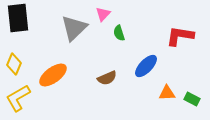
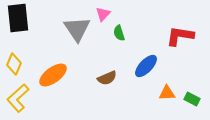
gray triangle: moved 3 px right, 1 px down; rotated 20 degrees counterclockwise
yellow L-shape: rotated 12 degrees counterclockwise
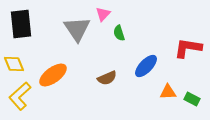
black rectangle: moved 3 px right, 6 px down
red L-shape: moved 8 px right, 12 px down
yellow diamond: rotated 45 degrees counterclockwise
orange triangle: moved 1 px right, 1 px up
yellow L-shape: moved 2 px right, 2 px up
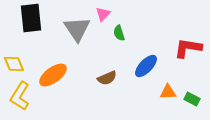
black rectangle: moved 10 px right, 6 px up
yellow L-shape: rotated 16 degrees counterclockwise
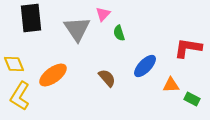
blue ellipse: moved 1 px left
brown semicircle: rotated 108 degrees counterclockwise
orange triangle: moved 3 px right, 7 px up
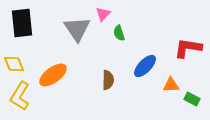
black rectangle: moved 9 px left, 5 px down
brown semicircle: moved 1 px right, 2 px down; rotated 42 degrees clockwise
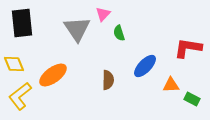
yellow L-shape: rotated 20 degrees clockwise
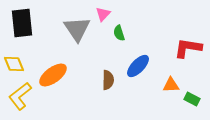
blue ellipse: moved 7 px left
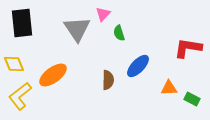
orange triangle: moved 2 px left, 3 px down
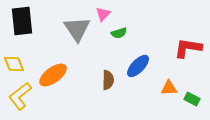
black rectangle: moved 2 px up
green semicircle: rotated 91 degrees counterclockwise
